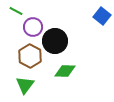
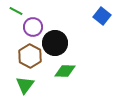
black circle: moved 2 px down
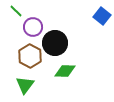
green line: rotated 16 degrees clockwise
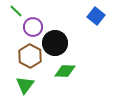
blue square: moved 6 px left
